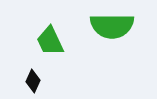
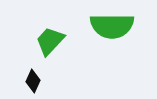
green trapezoid: rotated 68 degrees clockwise
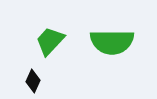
green semicircle: moved 16 px down
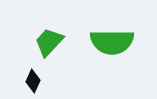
green trapezoid: moved 1 px left, 1 px down
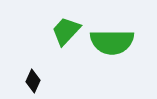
green trapezoid: moved 17 px right, 11 px up
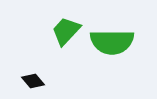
black diamond: rotated 65 degrees counterclockwise
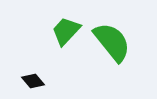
green semicircle: rotated 129 degrees counterclockwise
